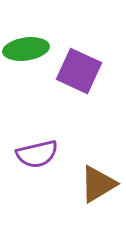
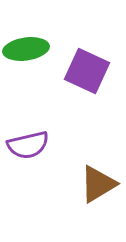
purple square: moved 8 px right
purple semicircle: moved 9 px left, 9 px up
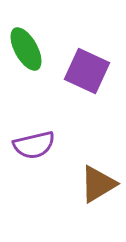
green ellipse: rotated 69 degrees clockwise
purple semicircle: moved 6 px right
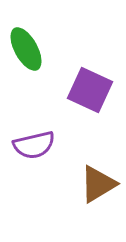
purple square: moved 3 px right, 19 px down
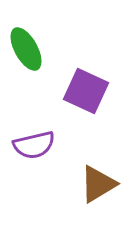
purple square: moved 4 px left, 1 px down
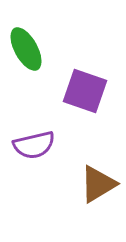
purple square: moved 1 px left; rotated 6 degrees counterclockwise
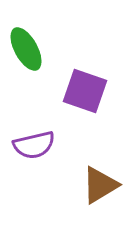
brown triangle: moved 2 px right, 1 px down
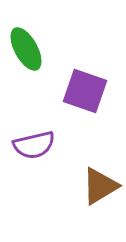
brown triangle: moved 1 px down
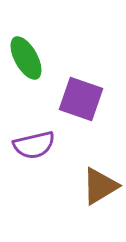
green ellipse: moved 9 px down
purple square: moved 4 px left, 8 px down
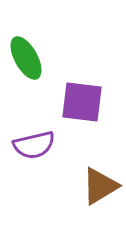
purple square: moved 1 px right, 3 px down; rotated 12 degrees counterclockwise
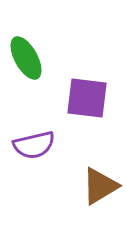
purple square: moved 5 px right, 4 px up
